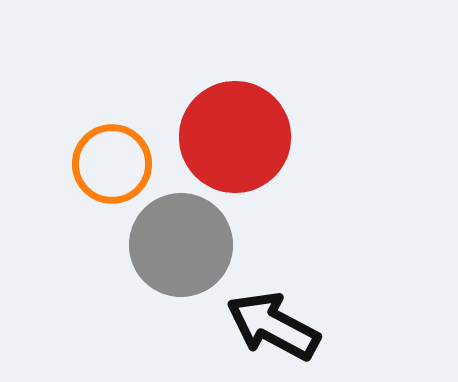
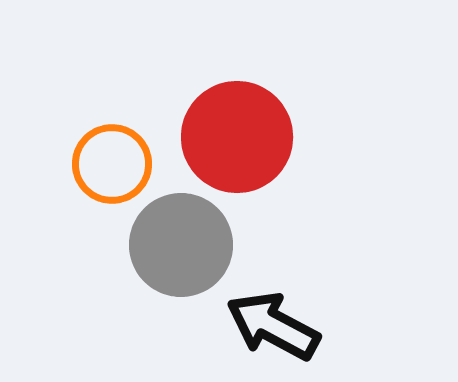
red circle: moved 2 px right
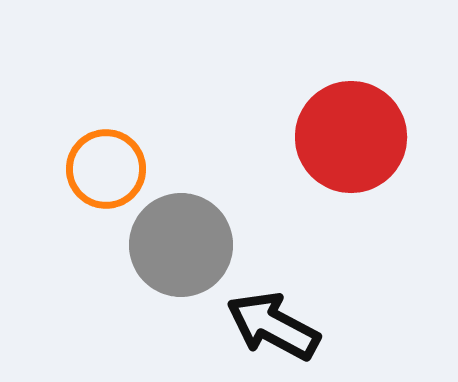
red circle: moved 114 px right
orange circle: moved 6 px left, 5 px down
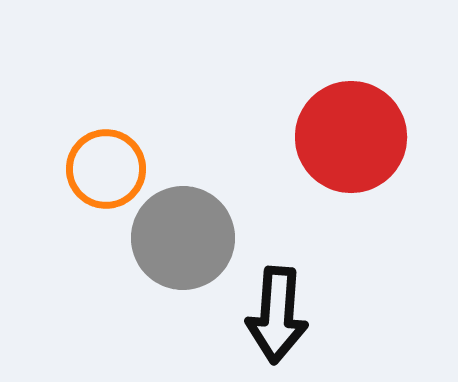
gray circle: moved 2 px right, 7 px up
black arrow: moved 4 px right, 11 px up; rotated 114 degrees counterclockwise
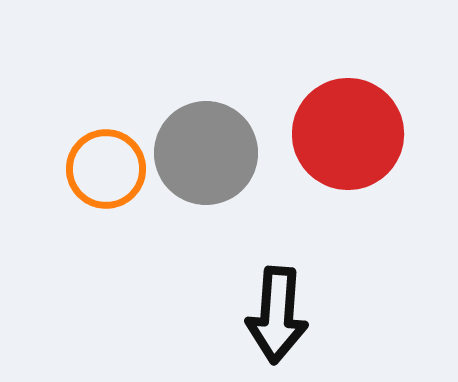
red circle: moved 3 px left, 3 px up
gray circle: moved 23 px right, 85 px up
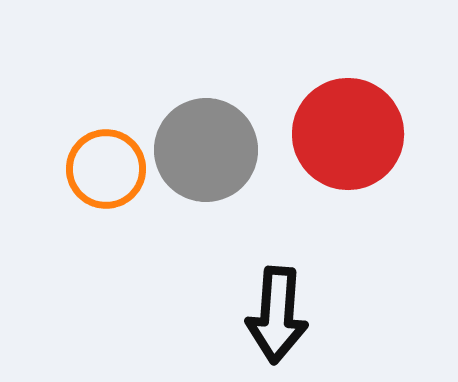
gray circle: moved 3 px up
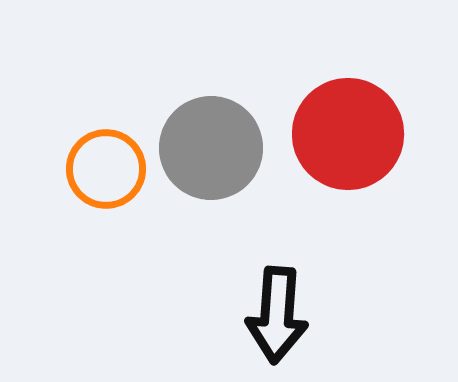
gray circle: moved 5 px right, 2 px up
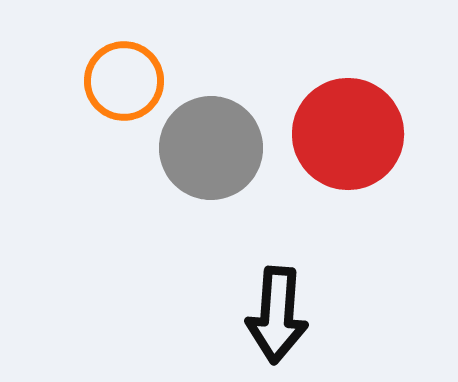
orange circle: moved 18 px right, 88 px up
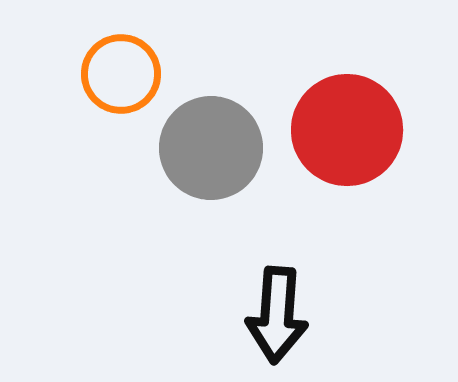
orange circle: moved 3 px left, 7 px up
red circle: moved 1 px left, 4 px up
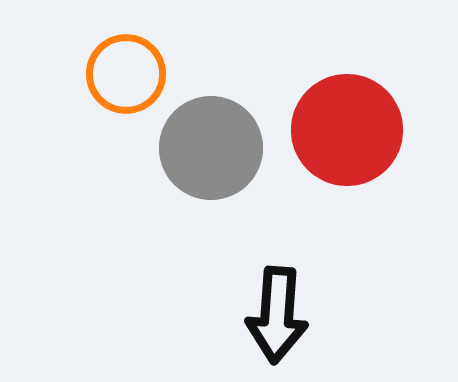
orange circle: moved 5 px right
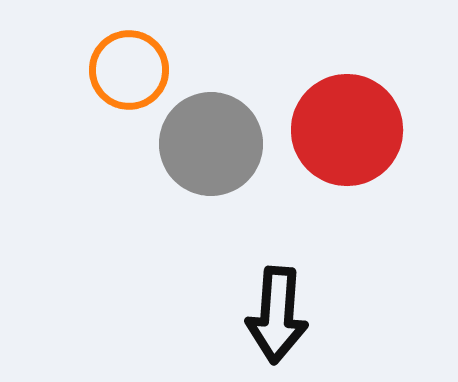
orange circle: moved 3 px right, 4 px up
gray circle: moved 4 px up
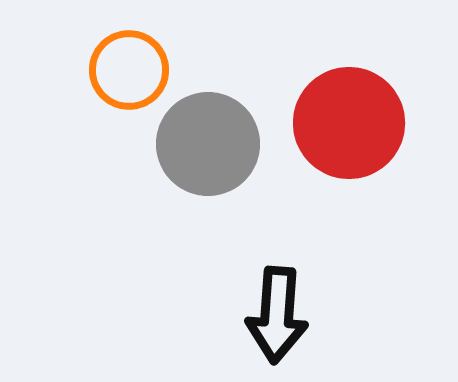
red circle: moved 2 px right, 7 px up
gray circle: moved 3 px left
